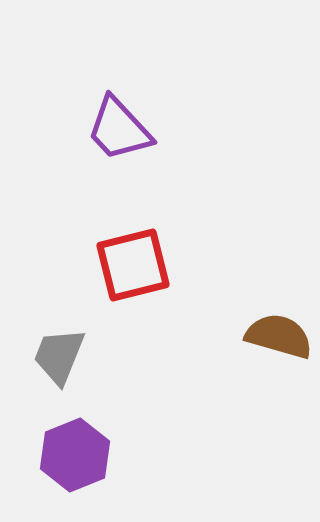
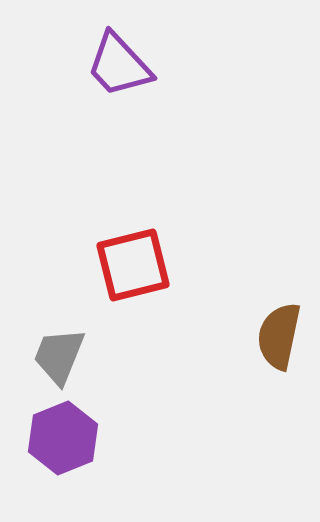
purple trapezoid: moved 64 px up
brown semicircle: rotated 94 degrees counterclockwise
purple hexagon: moved 12 px left, 17 px up
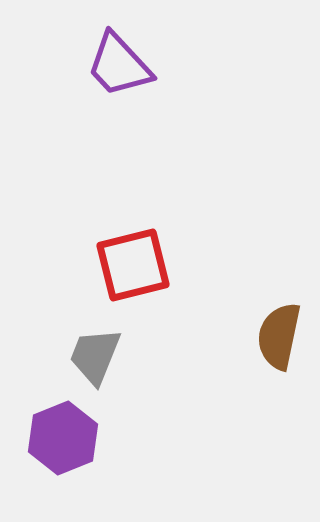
gray trapezoid: moved 36 px right
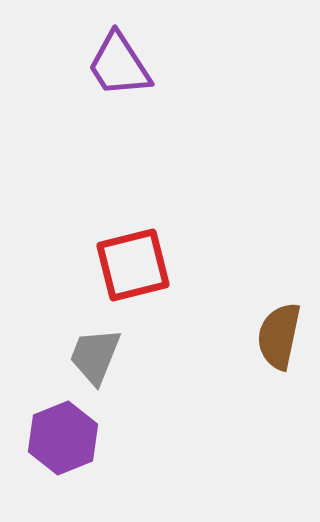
purple trapezoid: rotated 10 degrees clockwise
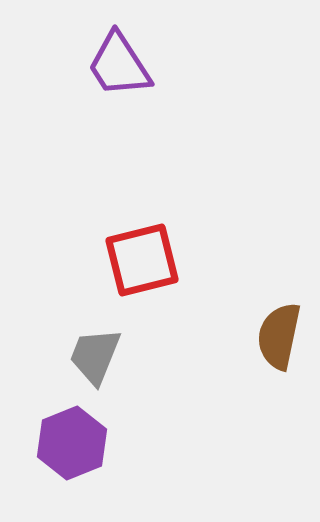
red square: moved 9 px right, 5 px up
purple hexagon: moved 9 px right, 5 px down
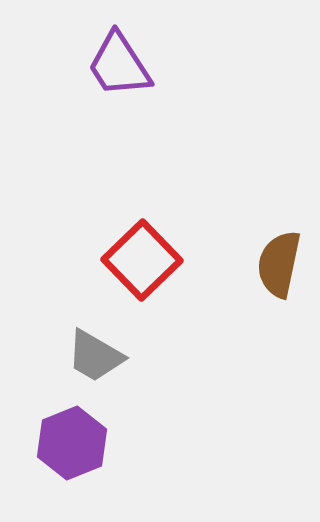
red square: rotated 30 degrees counterclockwise
brown semicircle: moved 72 px up
gray trapezoid: rotated 82 degrees counterclockwise
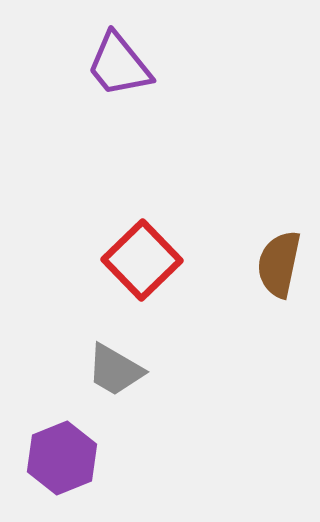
purple trapezoid: rotated 6 degrees counterclockwise
gray trapezoid: moved 20 px right, 14 px down
purple hexagon: moved 10 px left, 15 px down
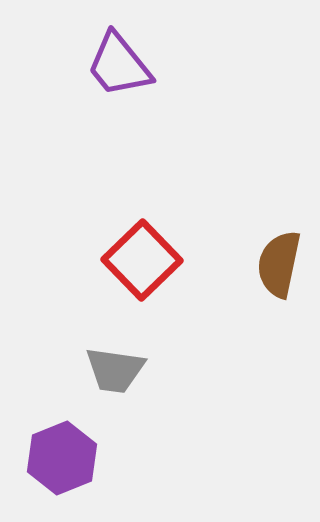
gray trapezoid: rotated 22 degrees counterclockwise
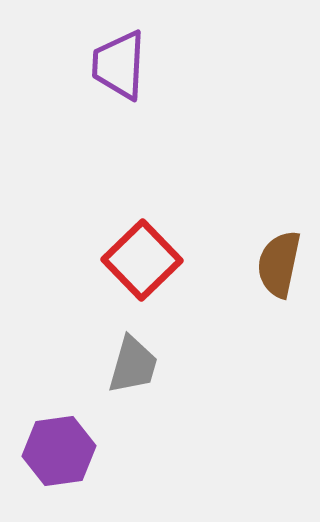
purple trapezoid: rotated 42 degrees clockwise
gray trapezoid: moved 18 px right, 5 px up; rotated 82 degrees counterclockwise
purple hexagon: moved 3 px left, 7 px up; rotated 14 degrees clockwise
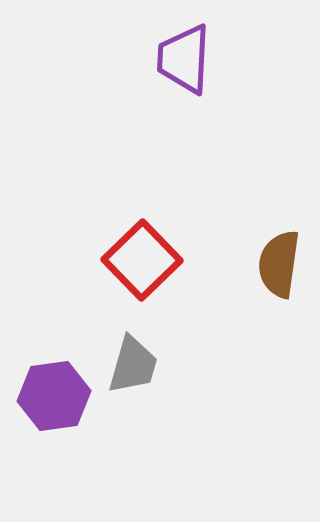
purple trapezoid: moved 65 px right, 6 px up
brown semicircle: rotated 4 degrees counterclockwise
purple hexagon: moved 5 px left, 55 px up
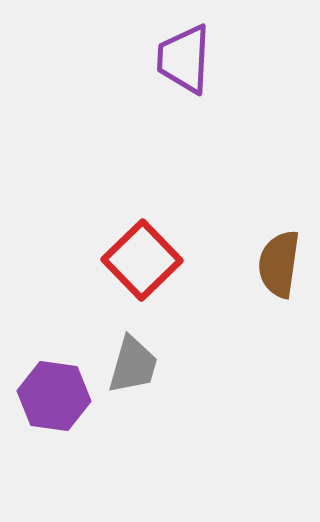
purple hexagon: rotated 16 degrees clockwise
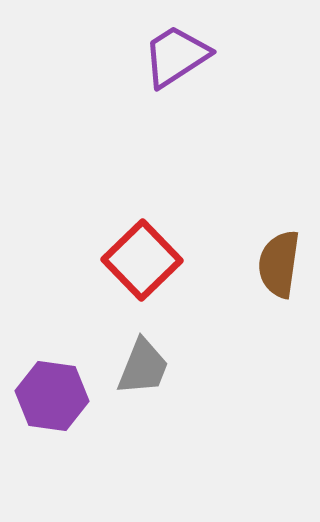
purple trapezoid: moved 8 px left, 3 px up; rotated 54 degrees clockwise
gray trapezoid: moved 10 px right, 2 px down; rotated 6 degrees clockwise
purple hexagon: moved 2 px left
